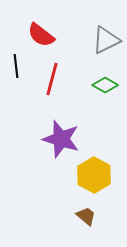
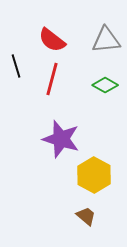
red semicircle: moved 11 px right, 5 px down
gray triangle: rotated 20 degrees clockwise
black line: rotated 10 degrees counterclockwise
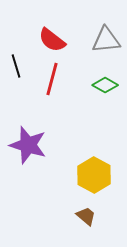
purple star: moved 33 px left, 6 px down
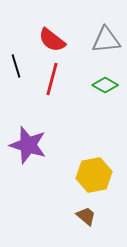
yellow hexagon: rotated 20 degrees clockwise
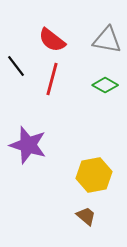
gray triangle: moved 1 px right; rotated 16 degrees clockwise
black line: rotated 20 degrees counterclockwise
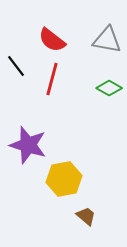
green diamond: moved 4 px right, 3 px down
yellow hexagon: moved 30 px left, 4 px down
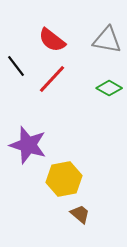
red line: rotated 28 degrees clockwise
brown trapezoid: moved 6 px left, 2 px up
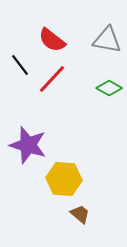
black line: moved 4 px right, 1 px up
yellow hexagon: rotated 16 degrees clockwise
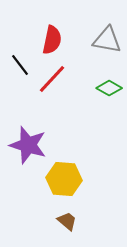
red semicircle: rotated 116 degrees counterclockwise
brown trapezoid: moved 13 px left, 7 px down
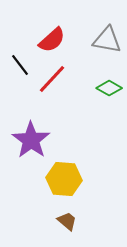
red semicircle: rotated 36 degrees clockwise
purple star: moved 3 px right, 5 px up; rotated 18 degrees clockwise
